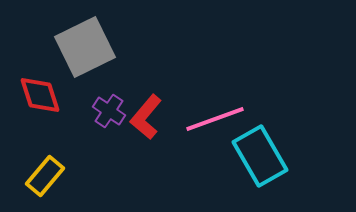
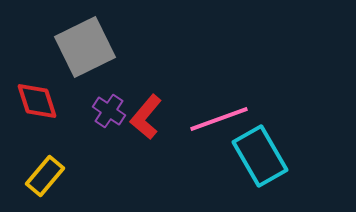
red diamond: moved 3 px left, 6 px down
pink line: moved 4 px right
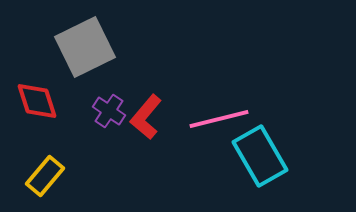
pink line: rotated 6 degrees clockwise
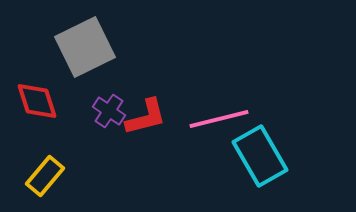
red L-shape: rotated 144 degrees counterclockwise
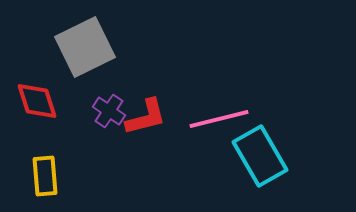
yellow rectangle: rotated 45 degrees counterclockwise
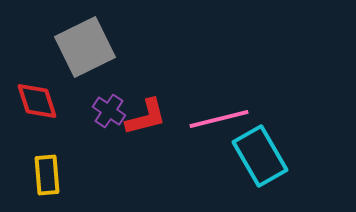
yellow rectangle: moved 2 px right, 1 px up
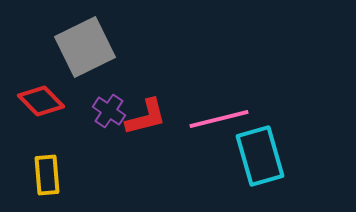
red diamond: moved 4 px right; rotated 27 degrees counterclockwise
cyan rectangle: rotated 14 degrees clockwise
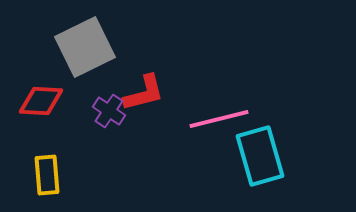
red diamond: rotated 42 degrees counterclockwise
red L-shape: moved 2 px left, 24 px up
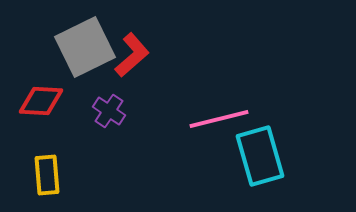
red L-shape: moved 12 px left, 38 px up; rotated 27 degrees counterclockwise
